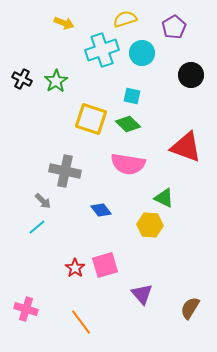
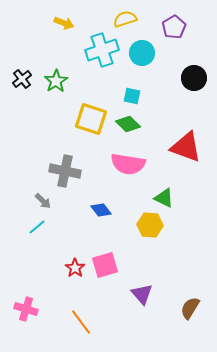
black circle: moved 3 px right, 3 px down
black cross: rotated 24 degrees clockwise
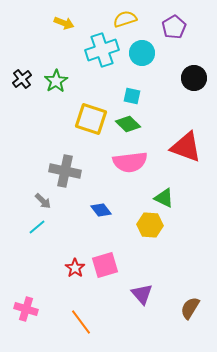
pink semicircle: moved 2 px right, 2 px up; rotated 16 degrees counterclockwise
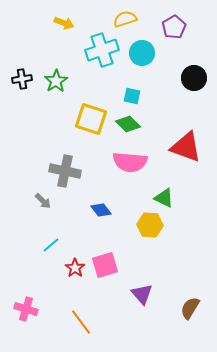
black cross: rotated 30 degrees clockwise
pink semicircle: rotated 12 degrees clockwise
cyan line: moved 14 px right, 18 px down
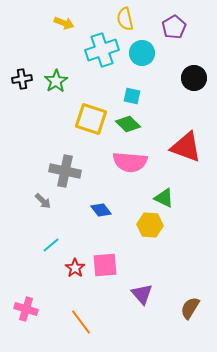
yellow semicircle: rotated 85 degrees counterclockwise
pink square: rotated 12 degrees clockwise
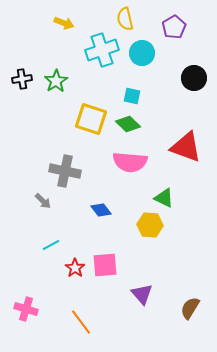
cyan line: rotated 12 degrees clockwise
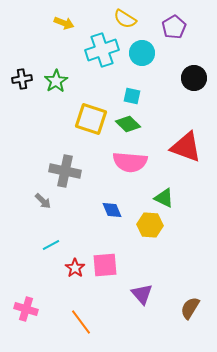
yellow semicircle: rotated 45 degrees counterclockwise
blue diamond: moved 11 px right; rotated 15 degrees clockwise
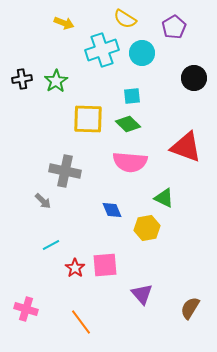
cyan square: rotated 18 degrees counterclockwise
yellow square: moved 3 px left; rotated 16 degrees counterclockwise
yellow hexagon: moved 3 px left, 3 px down; rotated 15 degrees counterclockwise
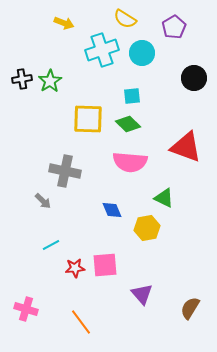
green star: moved 6 px left
red star: rotated 30 degrees clockwise
